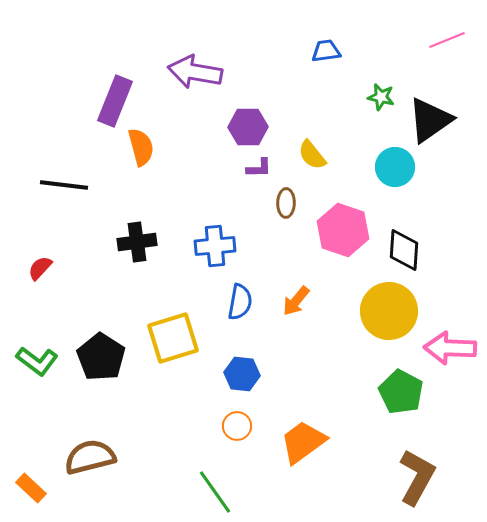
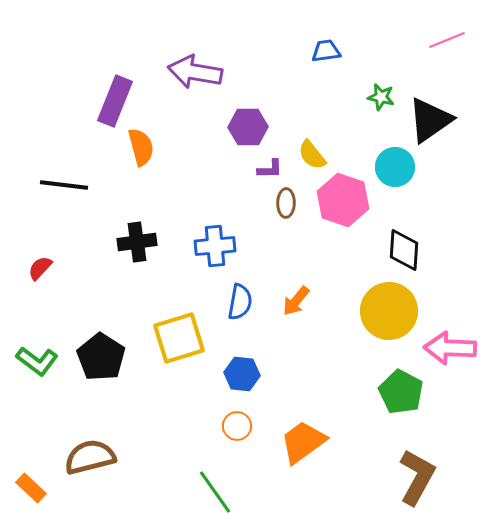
purple L-shape: moved 11 px right, 1 px down
pink hexagon: moved 30 px up
yellow square: moved 6 px right
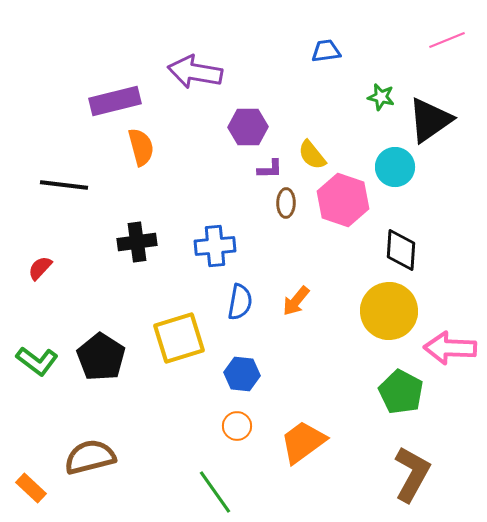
purple rectangle: rotated 54 degrees clockwise
black diamond: moved 3 px left
brown L-shape: moved 5 px left, 3 px up
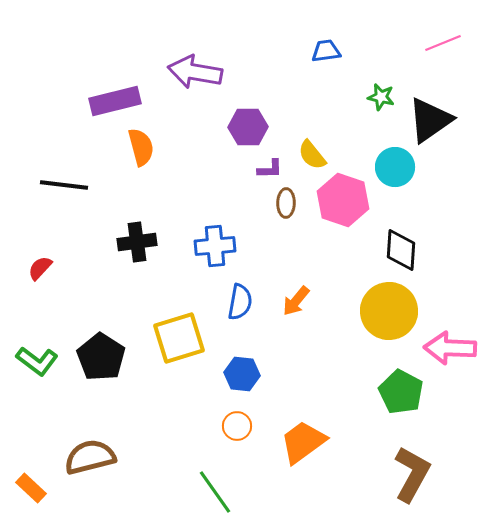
pink line: moved 4 px left, 3 px down
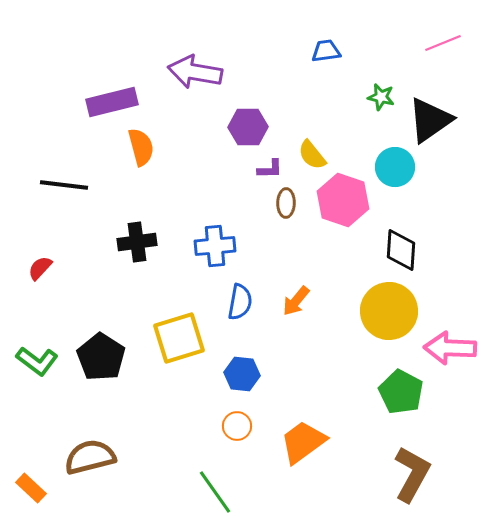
purple rectangle: moved 3 px left, 1 px down
